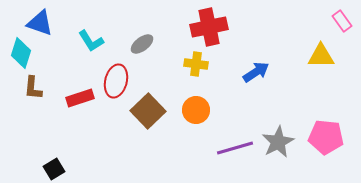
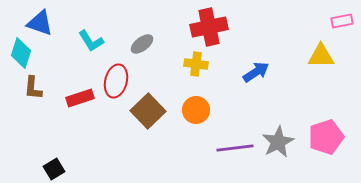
pink rectangle: rotated 65 degrees counterclockwise
pink pentagon: rotated 24 degrees counterclockwise
purple line: rotated 9 degrees clockwise
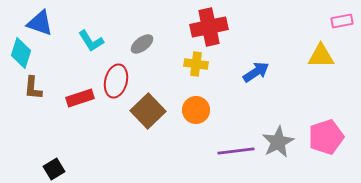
purple line: moved 1 px right, 3 px down
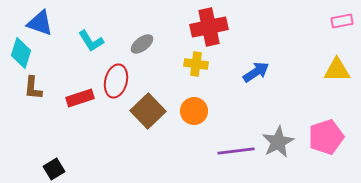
yellow triangle: moved 16 px right, 14 px down
orange circle: moved 2 px left, 1 px down
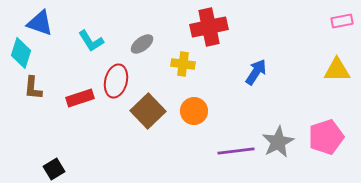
yellow cross: moved 13 px left
blue arrow: rotated 24 degrees counterclockwise
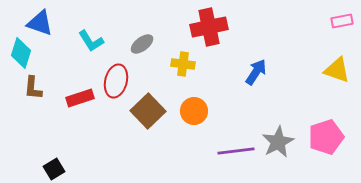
yellow triangle: rotated 20 degrees clockwise
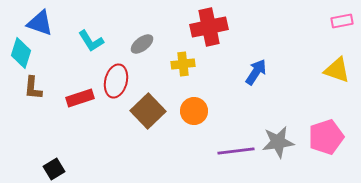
yellow cross: rotated 15 degrees counterclockwise
gray star: rotated 20 degrees clockwise
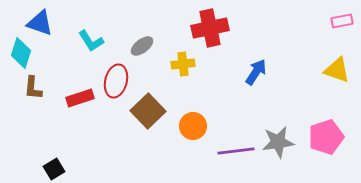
red cross: moved 1 px right, 1 px down
gray ellipse: moved 2 px down
orange circle: moved 1 px left, 15 px down
